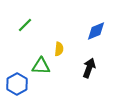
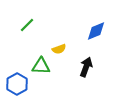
green line: moved 2 px right
yellow semicircle: rotated 64 degrees clockwise
black arrow: moved 3 px left, 1 px up
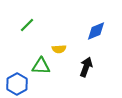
yellow semicircle: rotated 16 degrees clockwise
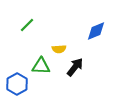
black arrow: moved 11 px left; rotated 18 degrees clockwise
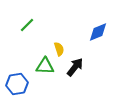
blue diamond: moved 2 px right, 1 px down
yellow semicircle: rotated 104 degrees counterclockwise
green triangle: moved 4 px right
blue hexagon: rotated 20 degrees clockwise
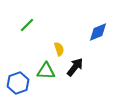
green triangle: moved 1 px right, 5 px down
blue hexagon: moved 1 px right, 1 px up; rotated 10 degrees counterclockwise
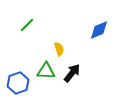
blue diamond: moved 1 px right, 2 px up
black arrow: moved 3 px left, 6 px down
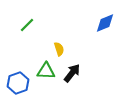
blue diamond: moved 6 px right, 7 px up
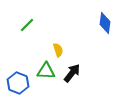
blue diamond: rotated 60 degrees counterclockwise
yellow semicircle: moved 1 px left, 1 px down
blue hexagon: rotated 20 degrees counterclockwise
